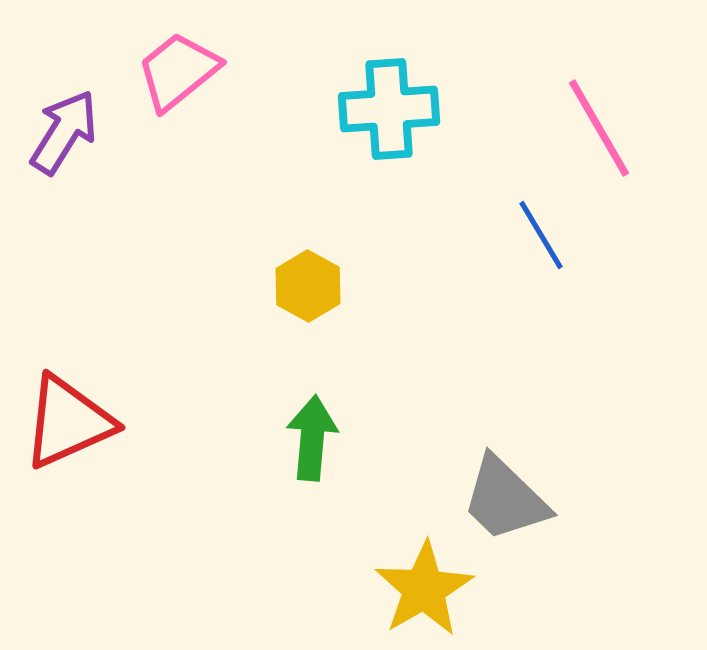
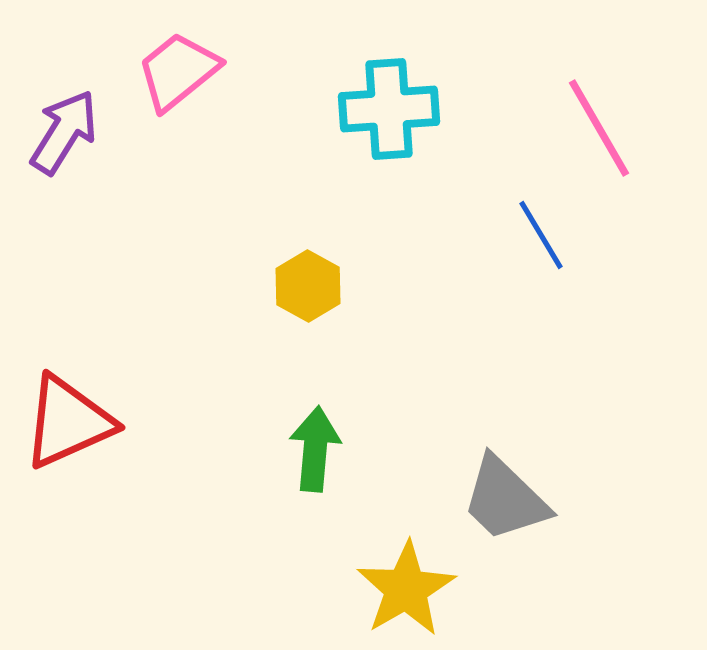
green arrow: moved 3 px right, 11 px down
yellow star: moved 18 px left
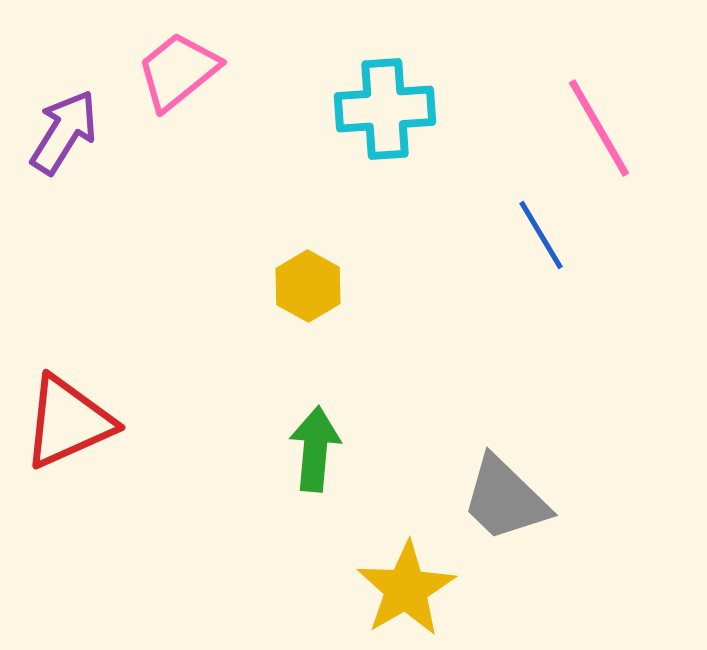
cyan cross: moved 4 px left
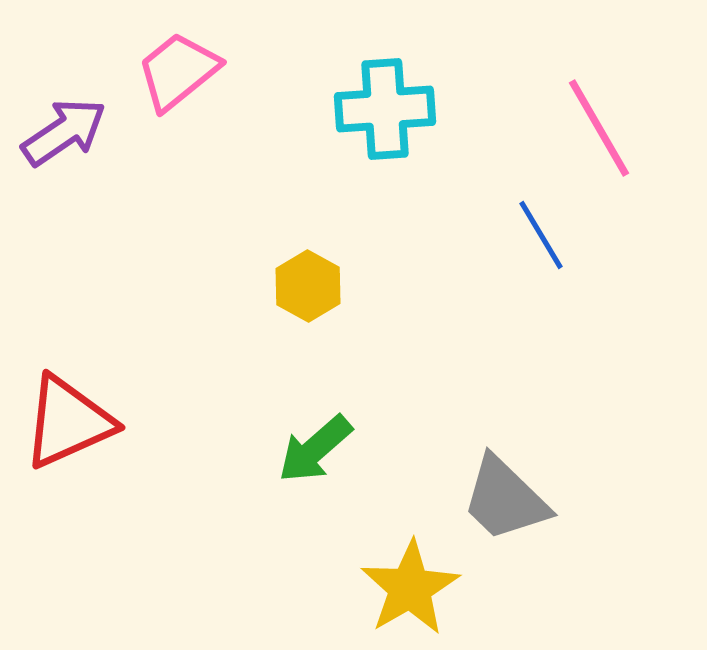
purple arrow: rotated 24 degrees clockwise
green arrow: rotated 136 degrees counterclockwise
yellow star: moved 4 px right, 1 px up
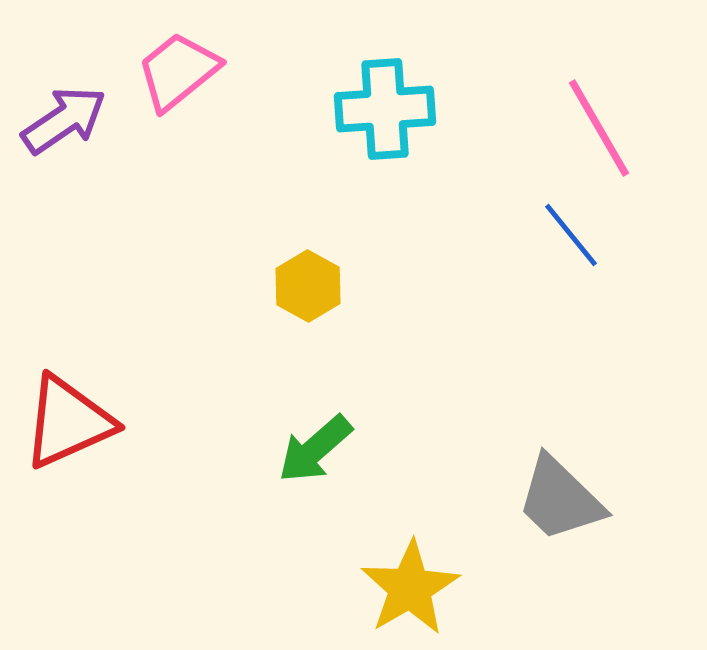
purple arrow: moved 12 px up
blue line: moved 30 px right; rotated 8 degrees counterclockwise
gray trapezoid: moved 55 px right
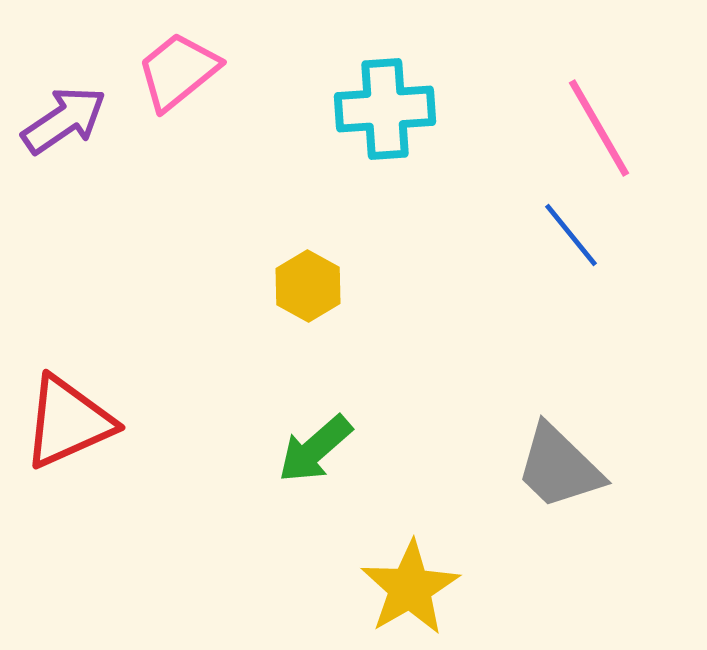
gray trapezoid: moved 1 px left, 32 px up
